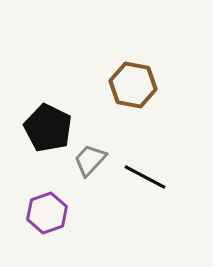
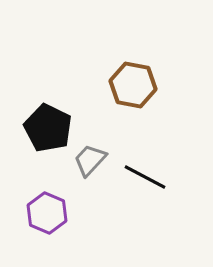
purple hexagon: rotated 18 degrees counterclockwise
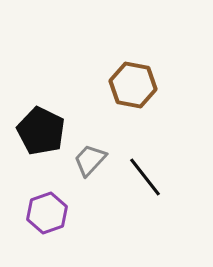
black pentagon: moved 7 px left, 3 px down
black line: rotated 24 degrees clockwise
purple hexagon: rotated 18 degrees clockwise
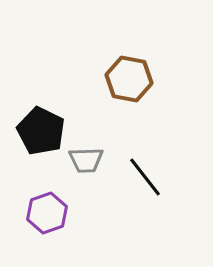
brown hexagon: moved 4 px left, 6 px up
gray trapezoid: moved 4 px left; rotated 135 degrees counterclockwise
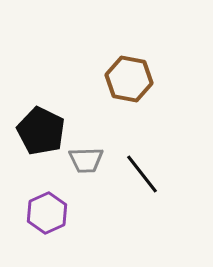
black line: moved 3 px left, 3 px up
purple hexagon: rotated 6 degrees counterclockwise
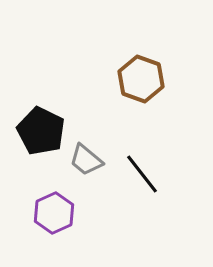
brown hexagon: moved 12 px right; rotated 9 degrees clockwise
gray trapezoid: rotated 42 degrees clockwise
purple hexagon: moved 7 px right
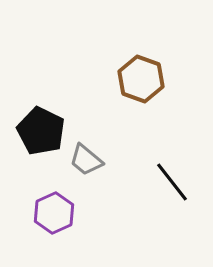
black line: moved 30 px right, 8 px down
